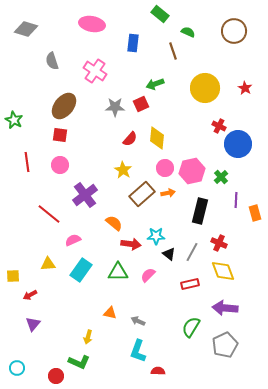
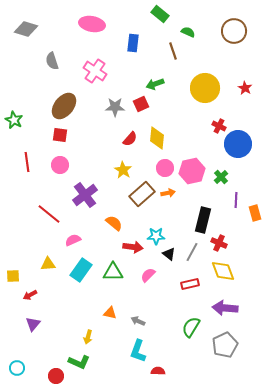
black rectangle at (200, 211): moved 3 px right, 9 px down
red arrow at (131, 244): moved 2 px right, 3 px down
green triangle at (118, 272): moved 5 px left
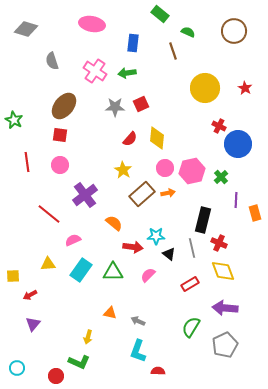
green arrow at (155, 84): moved 28 px left, 11 px up; rotated 12 degrees clockwise
gray line at (192, 252): moved 4 px up; rotated 42 degrees counterclockwise
red rectangle at (190, 284): rotated 18 degrees counterclockwise
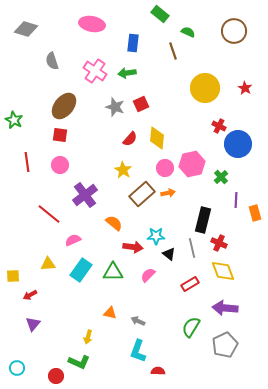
gray star at (115, 107): rotated 18 degrees clockwise
pink hexagon at (192, 171): moved 7 px up
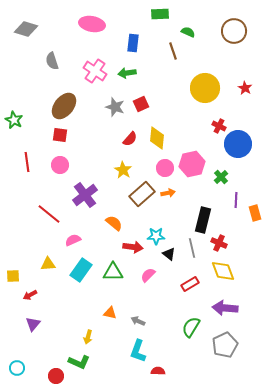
green rectangle at (160, 14): rotated 42 degrees counterclockwise
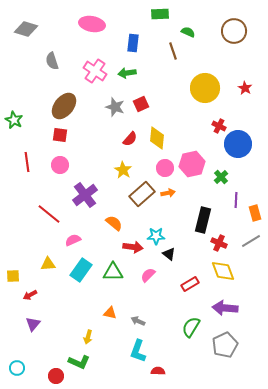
gray line at (192, 248): moved 59 px right, 7 px up; rotated 72 degrees clockwise
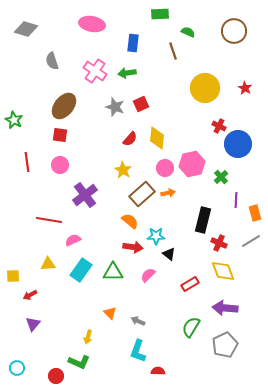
red line at (49, 214): moved 6 px down; rotated 30 degrees counterclockwise
orange semicircle at (114, 223): moved 16 px right, 2 px up
orange triangle at (110, 313): rotated 32 degrees clockwise
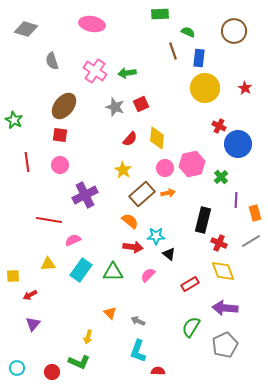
blue rectangle at (133, 43): moved 66 px right, 15 px down
purple cross at (85, 195): rotated 10 degrees clockwise
red circle at (56, 376): moved 4 px left, 4 px up
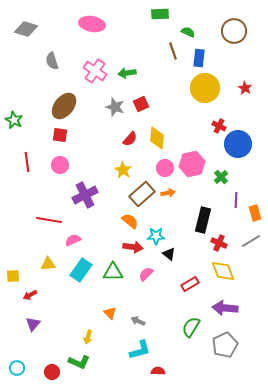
pink semicircle at (148, 275): moved 2 px left, 1 px up
cyan L-shape at (138, 351): moved 2 px right, 1 px up; rotated 125 degrees counterclockwise
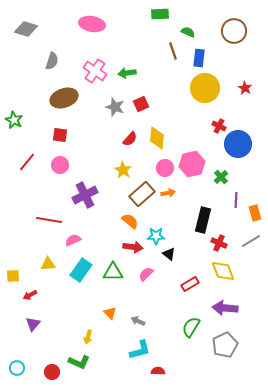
gray semicircle at (52, 61): rotated 144 degrees counterclockwise
brown ellipse at (64, 106): moved 8 px up; rotated 32 degrees clockwise
red line at (27, 162): rotated 48 degrees clockwise
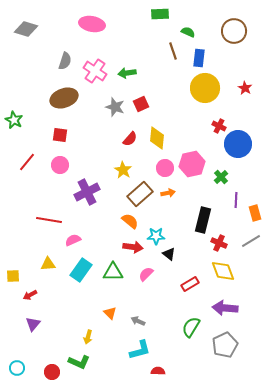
gray semicircle at (52, 61): moved 13 px right
brown rectangle at (142, 194): moved 2 px left
purple cross at (85, 195): moved 2 px right, 3 px up
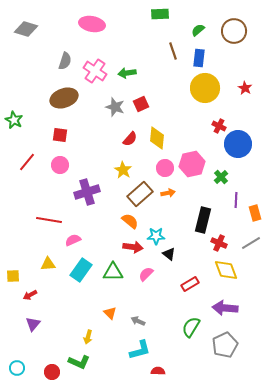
green semicircle at (188, 32): moved 10 px right, 2 px up; rotated 64 degrees counterclockwise
purple cross at (87, 192): rotated 10 degrees clockwise
gray line at (251, 241): moved 2 px down
yellow diamond at (223, 271): moved 3 px right, 1 px up
